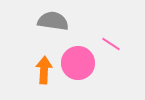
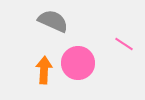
gray semicircle: rotated 16 degrees clockwise
pink line: moved 13 px right
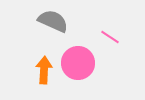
pink line: moved 14 px left, 7 px up
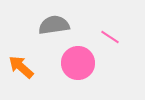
gray semicircle: moved 1 px right, 4 px down; rotated 32 degrees counterclockwise
orange arrow: moved 23 px left, 3 px up; rotated 52 degrees counterclockwise
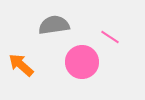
pink circle: moved 4 px right, 1 px up
orange arrow: moved 2 px up
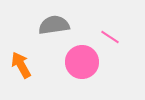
orange arrow: rotated 20 degrees clockwise
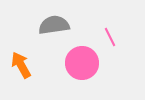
pink line: rotated 30 degrees clockwise
pink circle: moved 1 px down
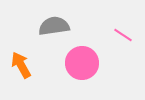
gray semicircle: moved 1 px down
pink line: moved 13 px right, 2 px up; rotated 30 degrees counterclockwise
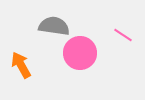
gray semicircle: rotated 16 degrees clockwise
pink circle: moved 2 px left, 10 px up
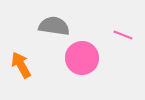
pink line: rotated 12 degrees counterclockwise
pink circle: moved 2 px right, 5 px down
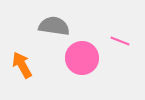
pink line: moved 3 px left, 6 px down
orange arrow: moved 1 px right
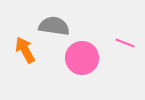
pink line: moved 5 px right, 2 px down
orange arrow: moved 3 px right, 15 px up
